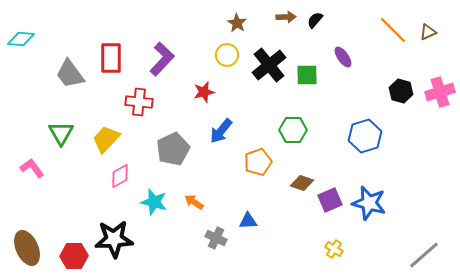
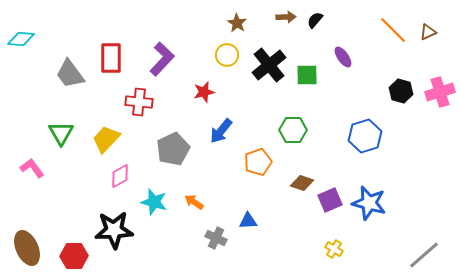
black star: moved 9 px up
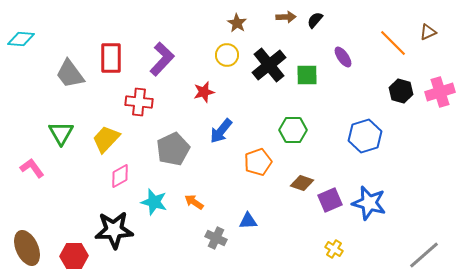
orange line: moved 13 px down
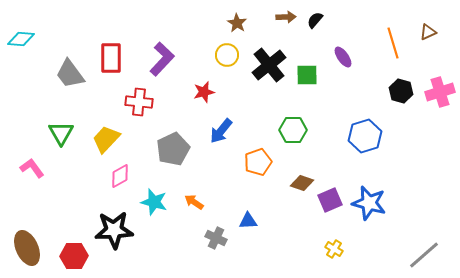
orange line: rotated 28 degrees clockwise
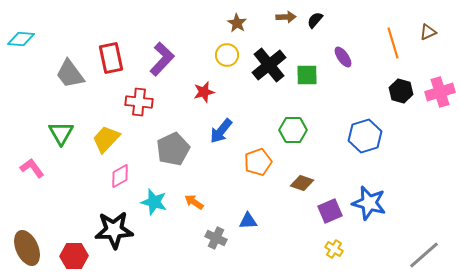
red rectangle: rotated 12 degrees counterclockwise
purple square: moved 11 px down
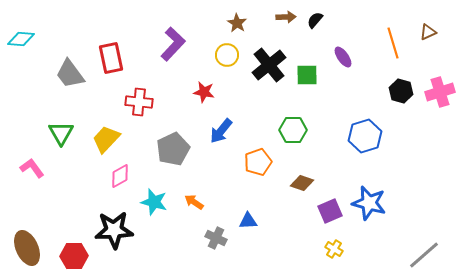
purple L-shape: moved 11 px right, 15 px up
red star: rotated 25 degrees clockwise
